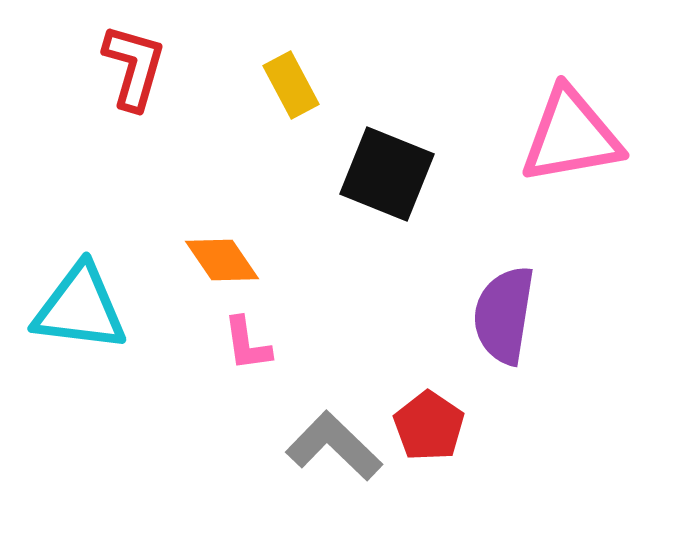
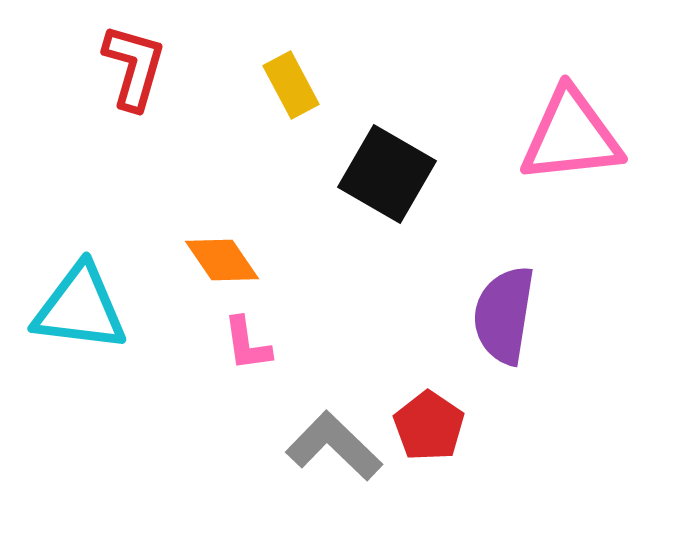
pink triangle: rotated 4 degrees clockwise
black square: rotated 8 degrees clockwise
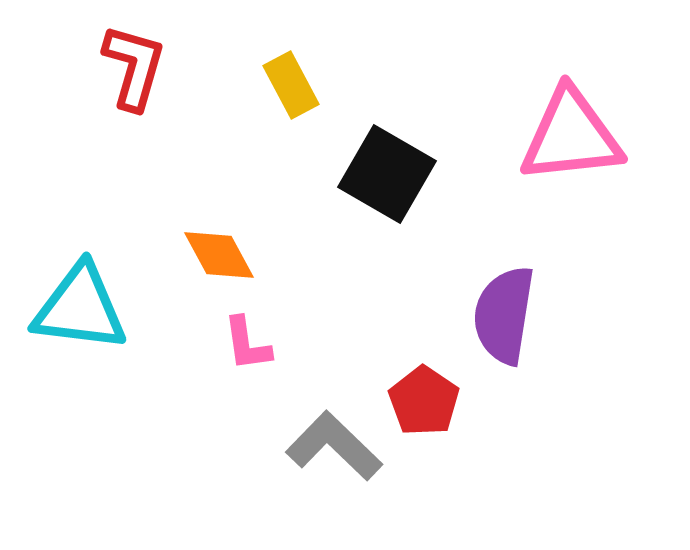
orange diamond: moved 3 px left, 5 px up; rotated 6 degrees clockwise
red pentagon: moved 5 px left, 25 px up
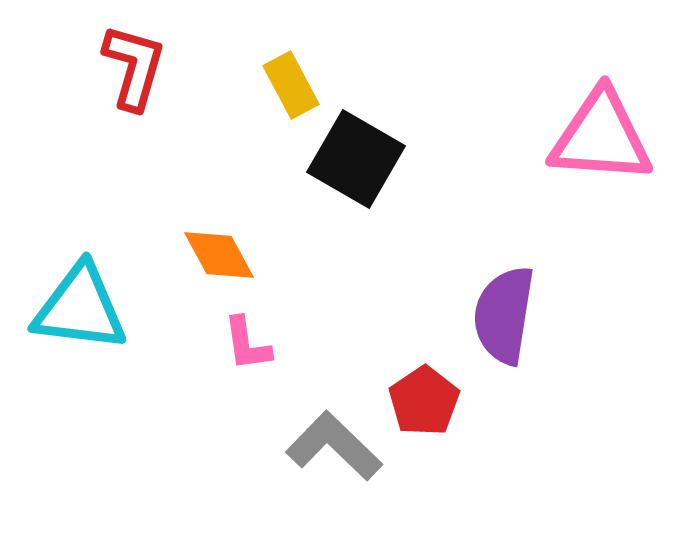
pink triangle: moved 30 px right, 1 px down; rotated 10 degrees clockwise
black square: moved 31 px left, 15 px up
red pentagon: rotated 4 degrees clockwise
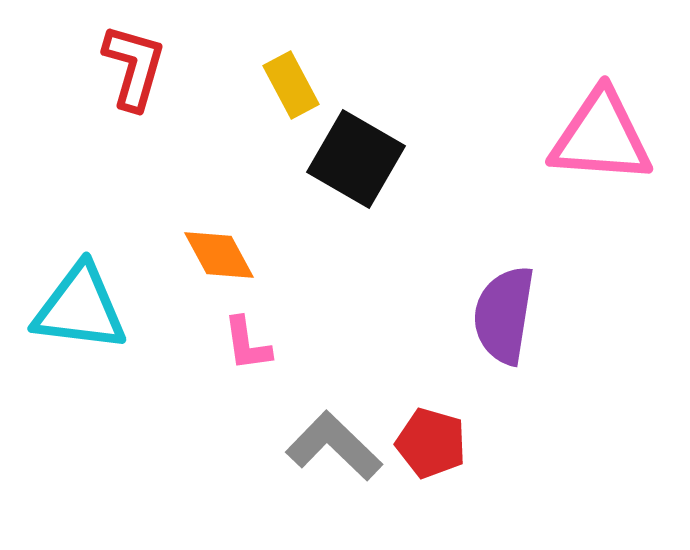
red pentagon: moved 7 px right, 42 px down; rotated 22 degrees counterclockwise
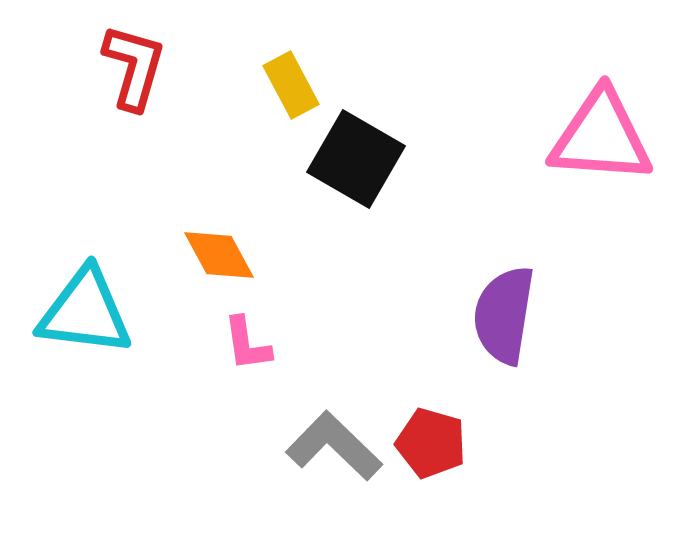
cyan triangle: moved 5 px right, 4 px down
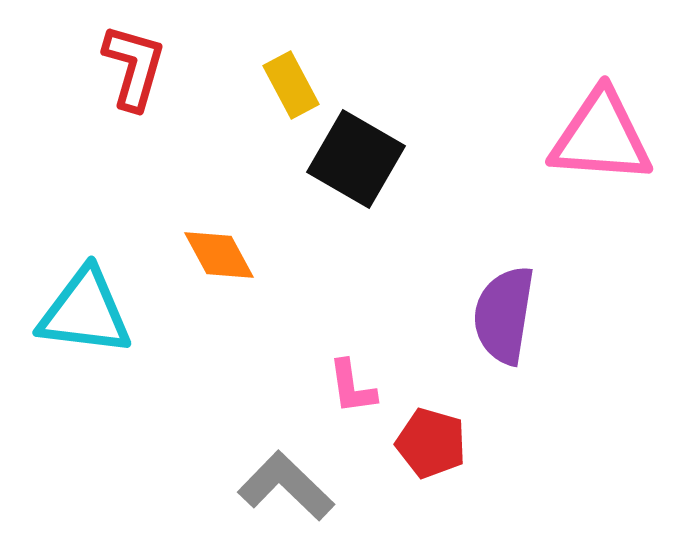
pink L-shape: moved 105 px right, 43 px down
gray L-shape: moved 48 px left, 40 px down
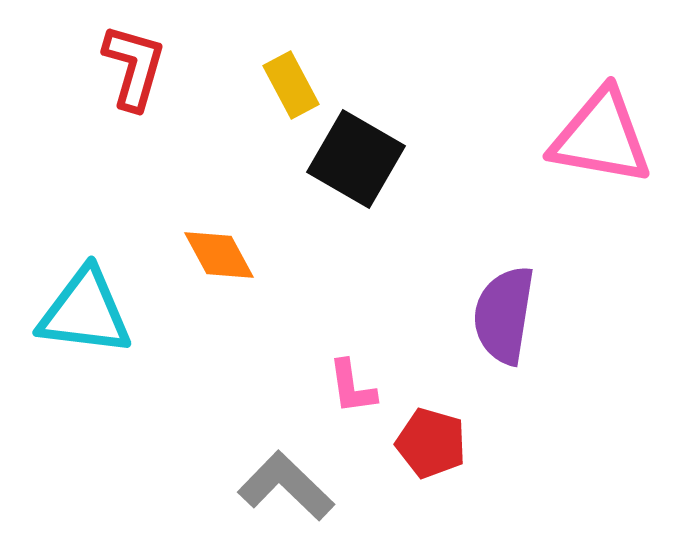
pink triangle: rotated 6 degrees clockwise
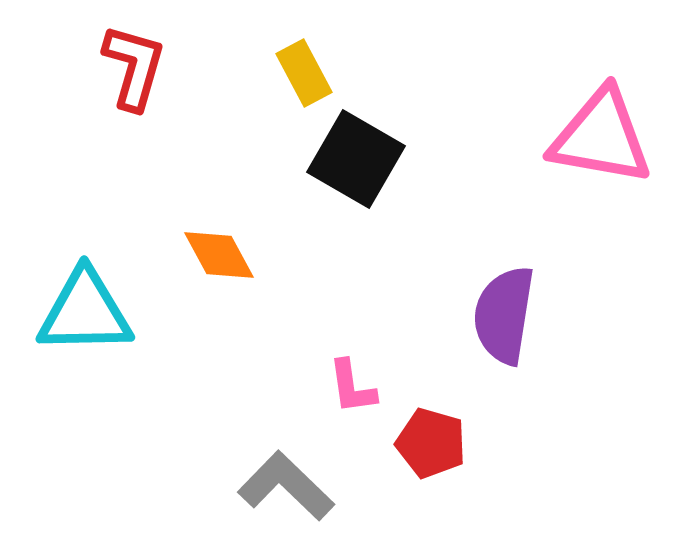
yellow rectangle: moved 13 px right, 12 px up
cyan triangle: rotated 8 degrees counterclockwise
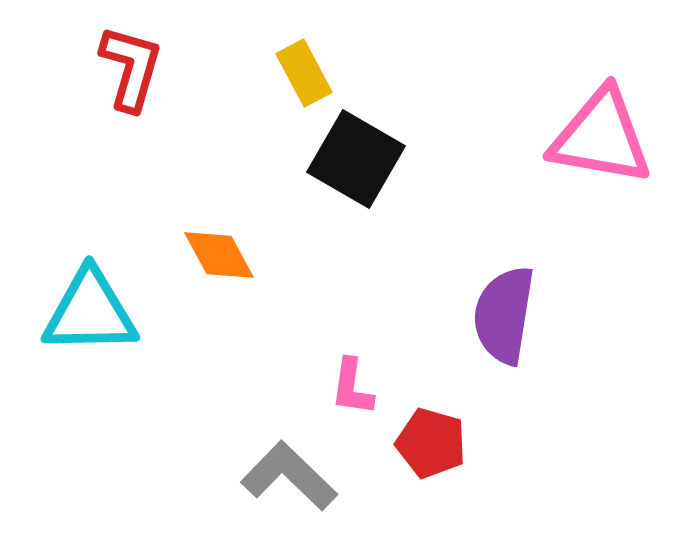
red L-shape: moved 3 px left, 1 px down
cyan triangle: moved 5 px right
pink L-shape: rotated 16 degrees clockwise
gray L-shape: moved 3 px right, 10 px up
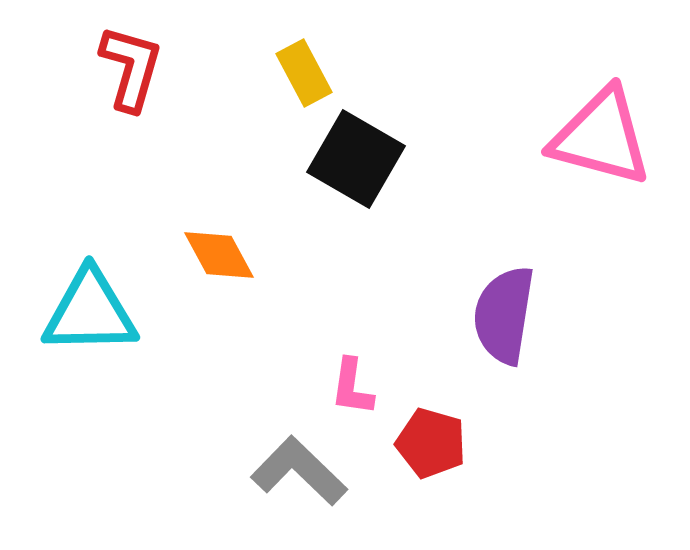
pink triangle: rotated 5 degrees clockwise
gray L-shape: moved 10 px right, 5 px up
